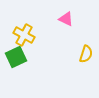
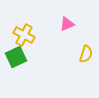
pink triangle: moved 1 px right, 5 px down; rotated 49 degrees counterclockwise
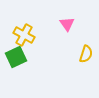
pink triangle: rotated 42 degrees counterclockwise
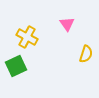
yellow cross: moved 3 px right, 2 px down
green square: moved 9 px down
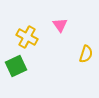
pink triangle: moved 7 px left, 1 px down
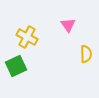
pink triangle: moved 8 px right
yellow semicircle: rotated 18 degrees counterclockwise
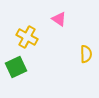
pink triangle: moved 9 px left, 6 px up; rotated 21 degrees counterclockwise
green square: moved 1 px down
